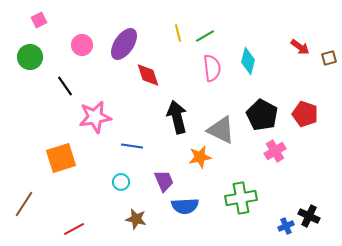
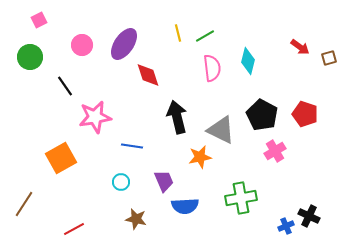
orange square: rotated 12 degrees counterclockwise
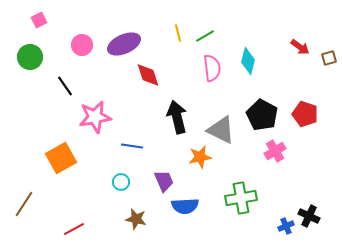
purple ellipse: rotated 32 degrees clockwise
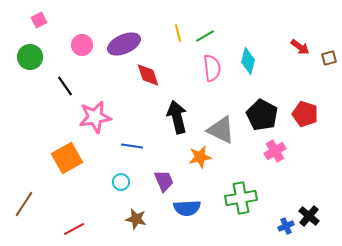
orange square: moved 6 px right
blue semicircle: moved 2 px right, 2 px down
black cross: rotated 15 degrees clockwise
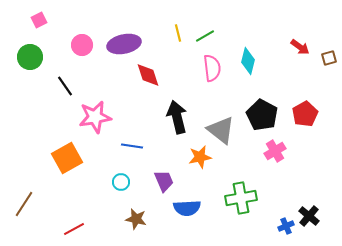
purple ellipse: rotated 12 degrees clockwise
red pentagon: rotated 25 degrees clockwise
gray triangle: rotated 12 degrees clockwise
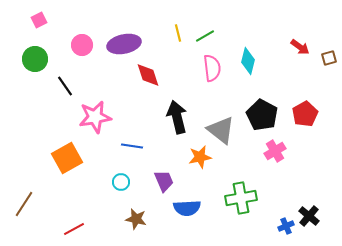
green circle: moved 5 px right, 2 px down
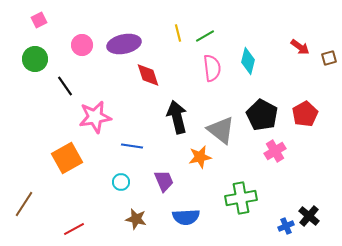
blue semicircle: moved 1 px left, 9 px down
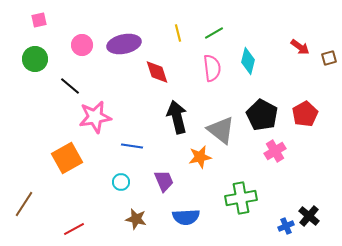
pink square: rotated 14 degrees clockwise
green line: moved 9 px right, 3 px up
red diamond: moved 9 px right, 3 px up
black line: moved 5 px right; rotated 15 degrees counterclockwise
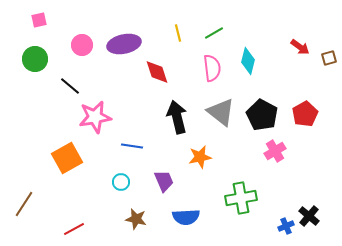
gray triangle: moved 18 px up
